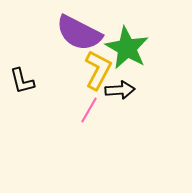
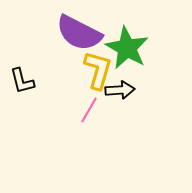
yellow L-shape: rotated 12 degrees counterclockwise
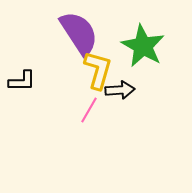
purple semicircle: rotated 150 degrees counterclockwise
green star: moved 16 px right, 2 px up
black L-shape: rotated 76 degrees counterclockwise
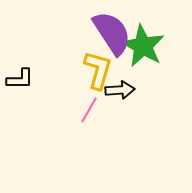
purple semicircle: moved 33 px right
black L-shape: moved 2 px left, 2 px up
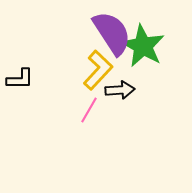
yellow L-shape: rotated 27 degrees clockwise
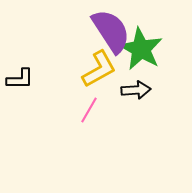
purple semicircle: moved 1 px left, 2 px up
green star: moved 2 px left, 3 px down
yellow L-shape: moved 1 px right, 1 px up; rotated 18 degrees clockwise
black arrow: moved 16 px right
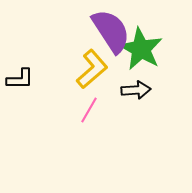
yellow L-shape: moved 7 px left; rotated 12 degrees counterclockwise
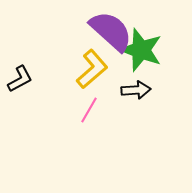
purple semicircle: rotated 15 degrees counterclockwise
green star: moved 1 px down; rotated 9 degrees counterclockwise
black L-shape: rotated 28 degrees counterclockwise
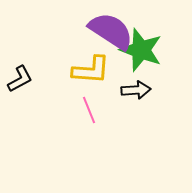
purple semicircle: rotated 9 degrees counterclockwise
yellow L-shape: moved 1 px left, 1 px down; rotated 45 degrees clockwise
pink line: rotated 52 degrees counterclockwise
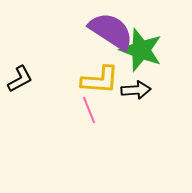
yellow L-shape: moved 9 px right, 10 px down
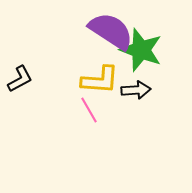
pink line: rotated 8 degrees counterclockwise
